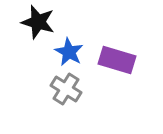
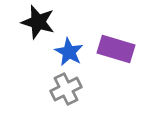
purple rectangle: moved 1 px left, 11 px up
gray cross: rotated 32 degrees clockwise
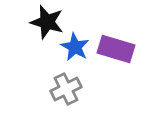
black star: moved 9 px right
blue star: moved 6 px right, 5 px up
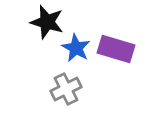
blue star: moved 1 px right, 1 px down
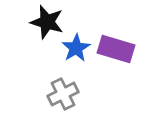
blue star: rotated 12 degrees clockwise
gray cross: moved 3 px left, 5 px down
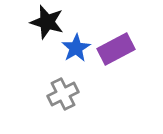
purple rectangle: rotated 45 degrees counterclockwise
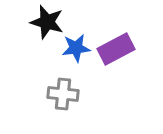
blue star: rotated 24 degrees clockwise
gray cross: rotated 32 degrees clockwise
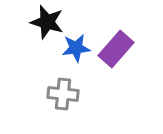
purple rectangle: rotated 21 degrees counterclockwise
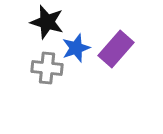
blue star: rotated 12 degrees counterclockwise
gray cross: moved 16 px left, 26 px up
